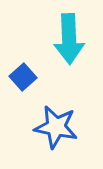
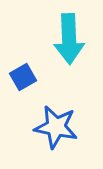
blue square: rotated 12 degrees clockwise
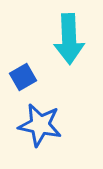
blue star: moved 16 px left, 2 px up
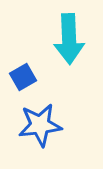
blue star: rotated 18 degrees counterclockwise
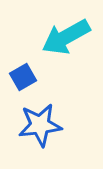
cyan arrow: moved 3 px left, 2 px up; rotated 63 degrees clockwise
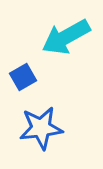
blue star: moved 1 px right, 3 px down
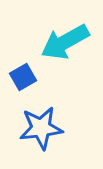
cyan arrow: moved 1 px left, 5 px down
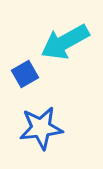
blue square: moved 2 px right, 3 px up
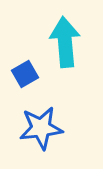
cyan arrow: rotated 114 degrees clockwise
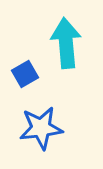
cyan arrow: moved 1 px right, 1 px down
